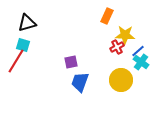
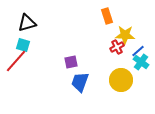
orange rectangle: rotated 42 degrees counterclockwise
red line: rotated 10 degrees clockwise
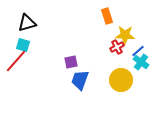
blue trapezoid: moved 2 px up
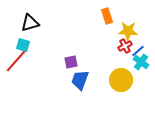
black triangle: moved 3 px right
yellow star: moved 3 px right, 4 px up
red cross: moved 8 px right, 1 px up
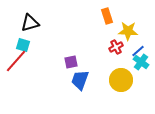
red cross: moved 9 px left, 1 px down
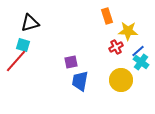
blue trapezoid: moved 1 px down; rotated 10 degrees counterclockwise
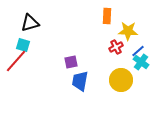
orange rectangle: rotated 21 degrees clockwise
